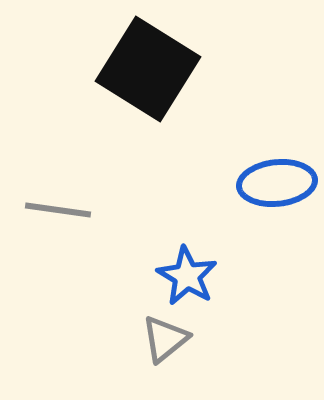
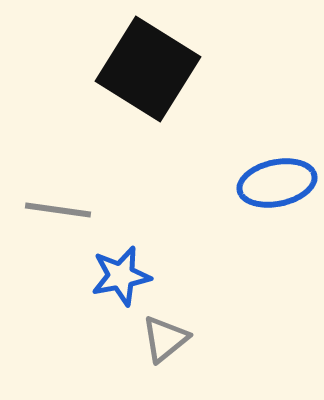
blue ellipse: rotated 6 degrees counterclockwise
blue star: moved 66 px left; rotated 30 degrees clockwise
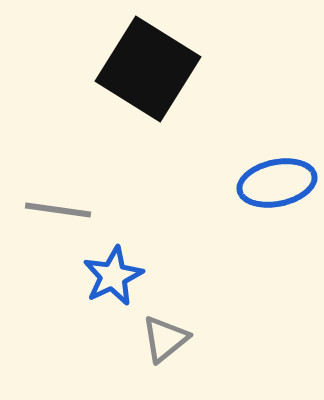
blue star: moved 8 px left; rotated 14 degrees counterclockwise
